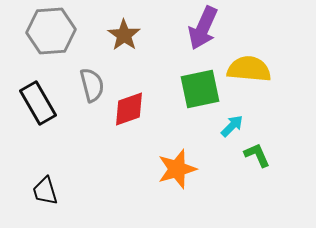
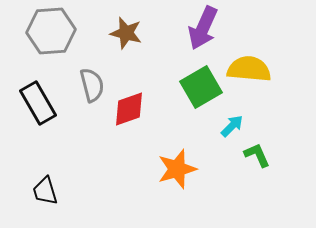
brown star: moved 2 px right, 2 px up; rotated 20 degrees counterclockwise
green square: moved 1 px right, 2 px up; rotated 18 degrees counterclockwise
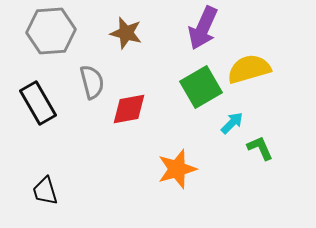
yellow semicircle: rotated 21 degrees counterclockwise
gray semicircle: moved 3 px up
red diamond: rotated 9 degrees clockwise
cyan arrow: moved 3 px up
green L-shape: moved 3 px right, 7 px up
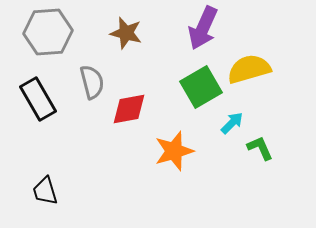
gray hexagon: moved 3 px left, 1 px down
black rectangle: moved 4 px up
orange star: moved 3 px left, 18 px up
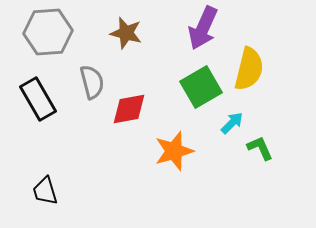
yellow semicircle: rotated 120 degrees clockwise
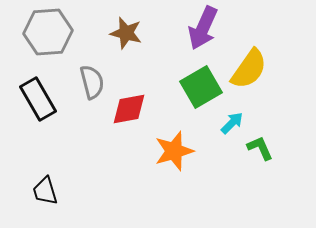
yellow semicircle: rotated 21 degrees clockwise
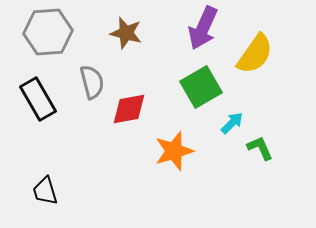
yellow semicircle: moved 6 px right, 15 px up
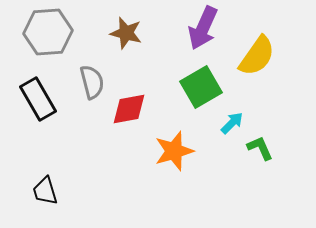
yellow semicircle: moved 2 px right, 2 px down
